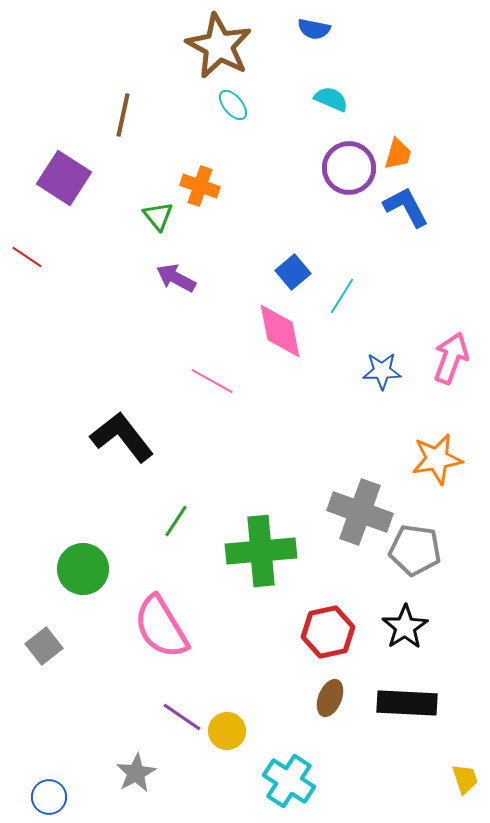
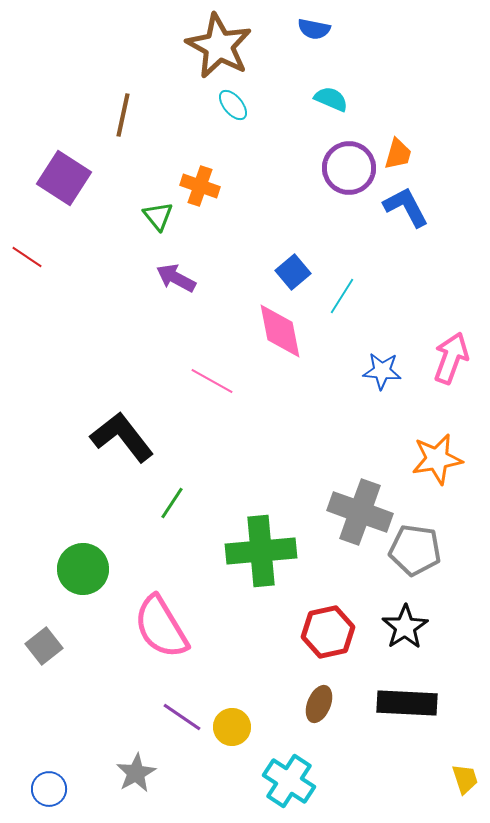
blue star: rotated 6 degrees clockwise
green line: moved 4 px left, 18 px up
brown ellipse: moved 11 px left, 6 px down
yellow circle: moved 5 px right, 4 px up
blue circle: moved 8 px up
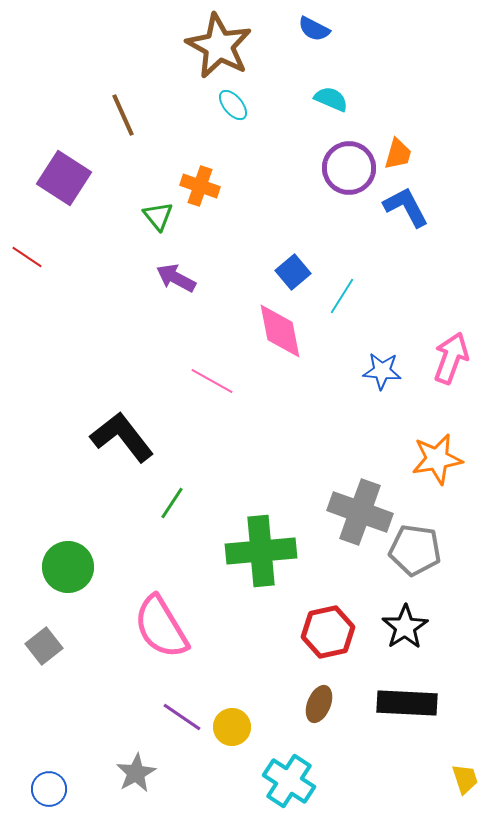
blue semicircle: rotated 16 degrees clockwise
brown line: rotated 36 degrees counterclockwise
green circle: moved 15 px left, 2 px up
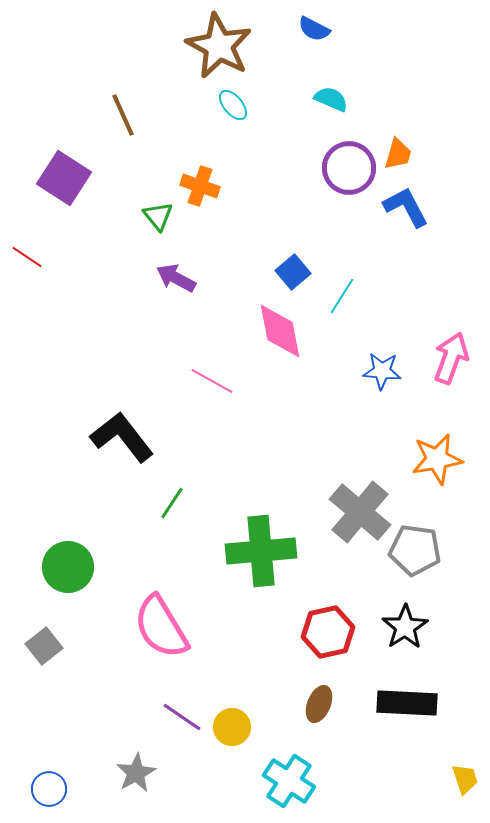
gray cross: rotated 20 degrees clockwise
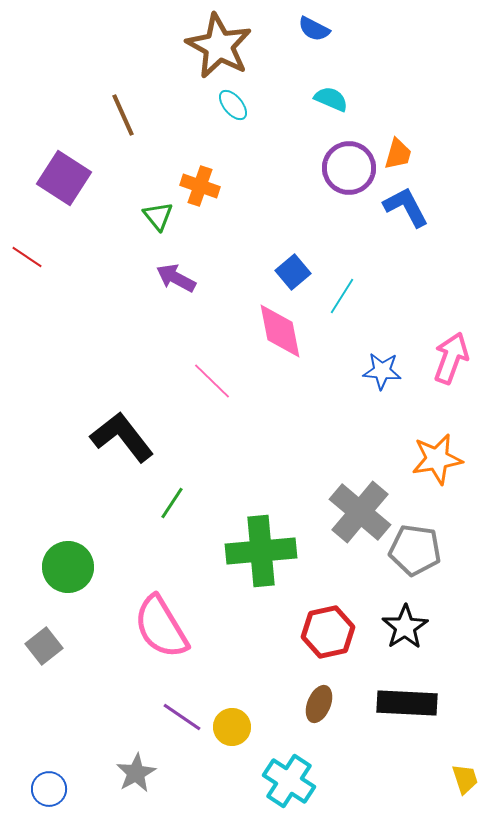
pink line: rotated 15 degrees clockwise
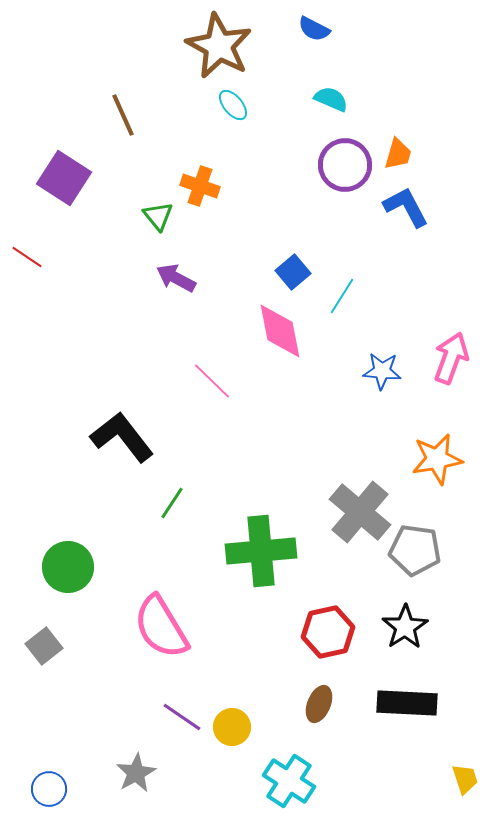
purple circle: moved 4 px left, 3 px up
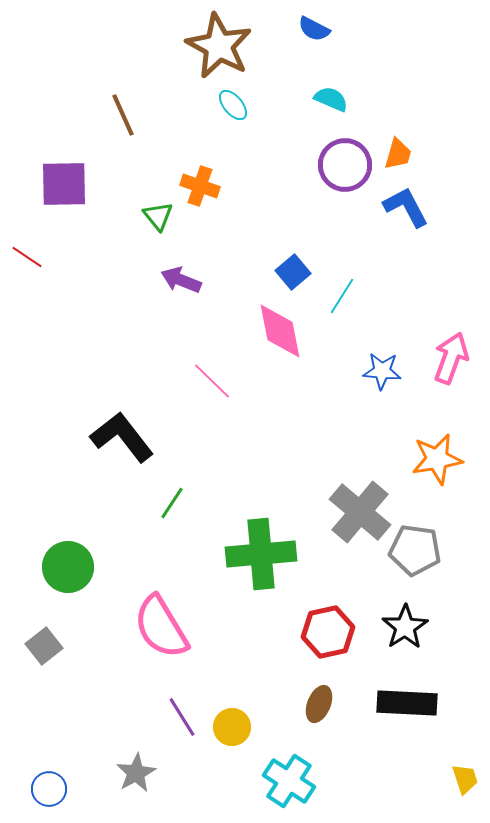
purple square: moved 6 px down; rotated 34 degrees counterclockwise
purple arrow: moved 5 px right, 2 px down; rotated 6 degrees counterclockwise
green cross: moved 3 px down
purple line: rotated 24 degrees clockwise
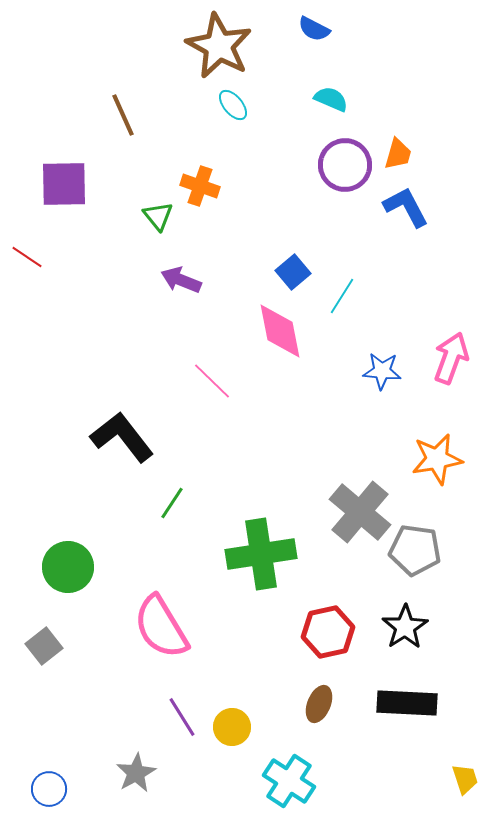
green cross: rotated 4 degrees counterclockwise
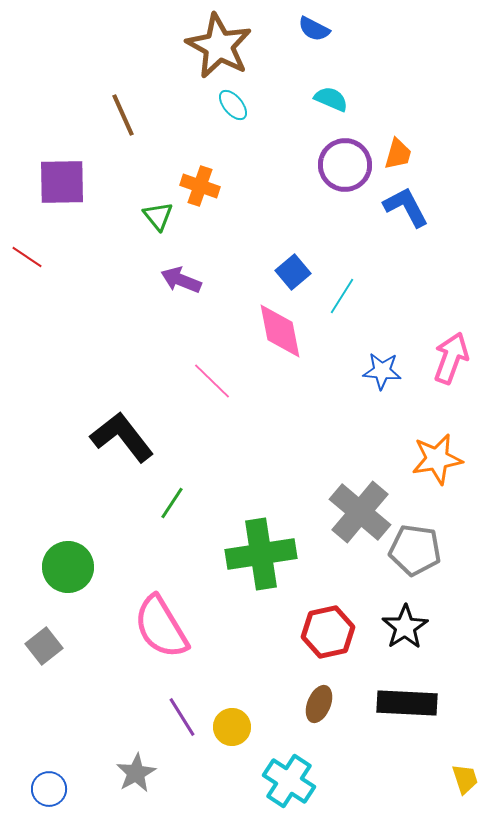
purple square: moved 2 px left, 2 px up
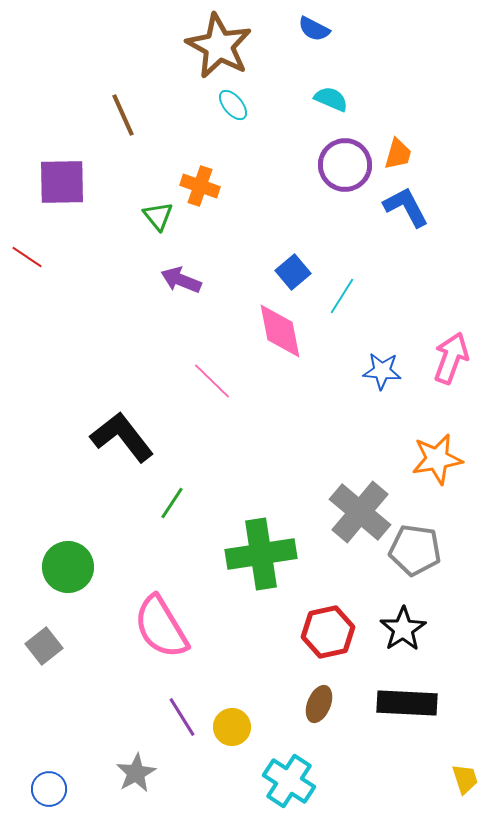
black star: moved 2 px left, 2 px down
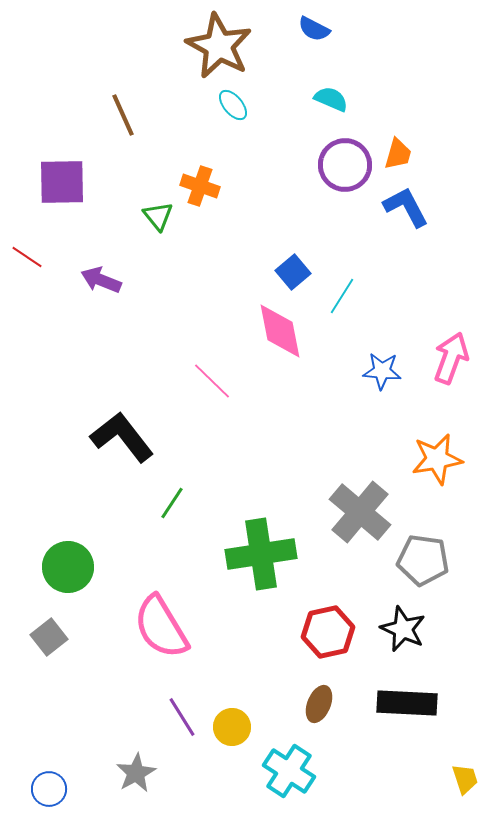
purple arrow: moved 80 px left
gray pentagon: moved 8 px right, 10 px down
black star: rotated 15 degrees counterclockwise
gray square: moved 5 px right, 9 px up
cyan cross: moved 10 px up
